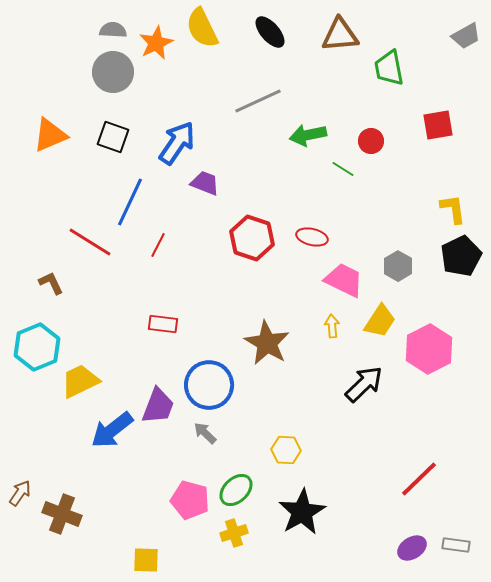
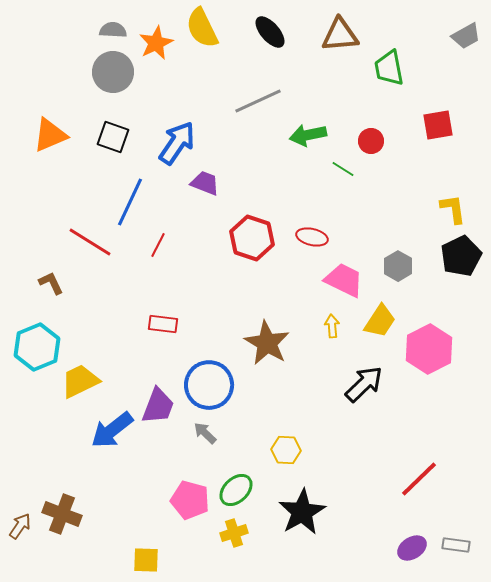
brown arrow at (20, 493): moved 33 px down
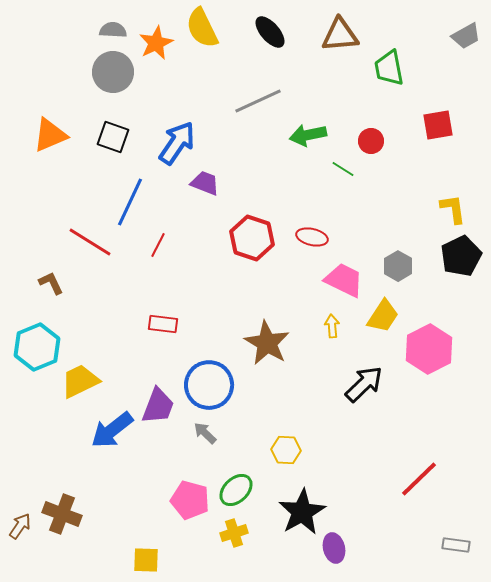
yellow trapezoid at (380, 321): moved 3 px right, 5 px up
purple ellipse at (412, 548): moved 78 px left; rotated 72 degrees counterclockwise
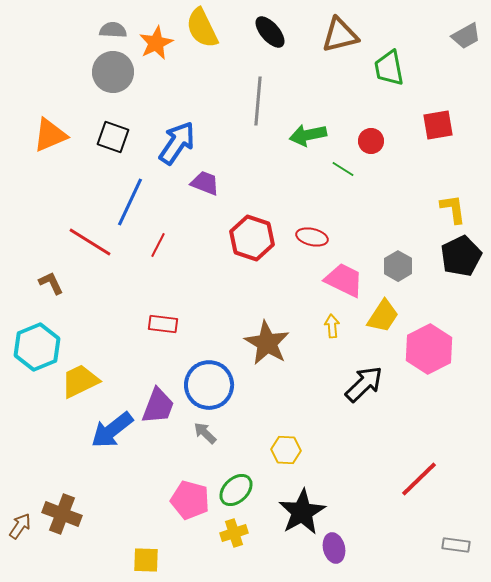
brown triangle at (340, 35): rotated 9 degrees counterclockwise
gray line at (258, 101): rotated 60 degrees counterclockwise
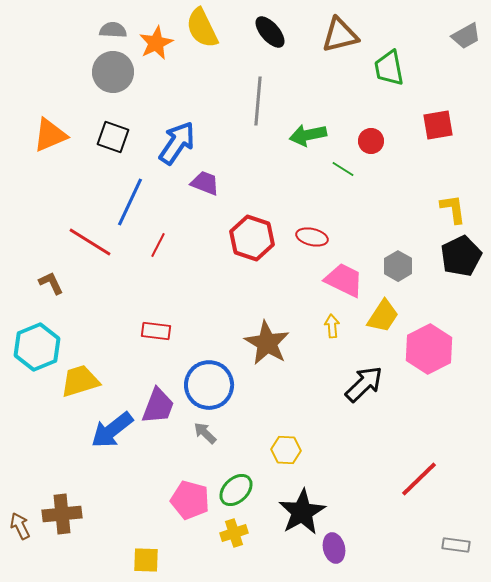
red rectangle at (163, 324): moved 7 px left, 7 px down
yellow trapezoid at (80, 381): rotated 9 degrees clockwise
brown cross at (62, 514): rotated 27 degrees counterclockwise
brown arrow at (20, 526): rotated 60 degrees counterclockwise
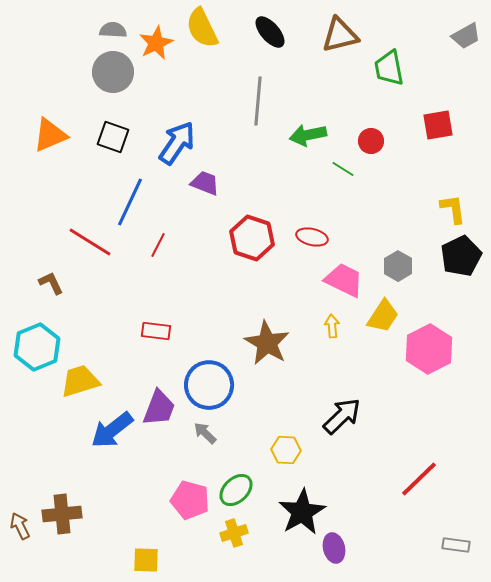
black arrow at (364, 384): moved 22 px left, 32 px down
purple trapezoid at (158, 406): moved 1 px right, 2 px down
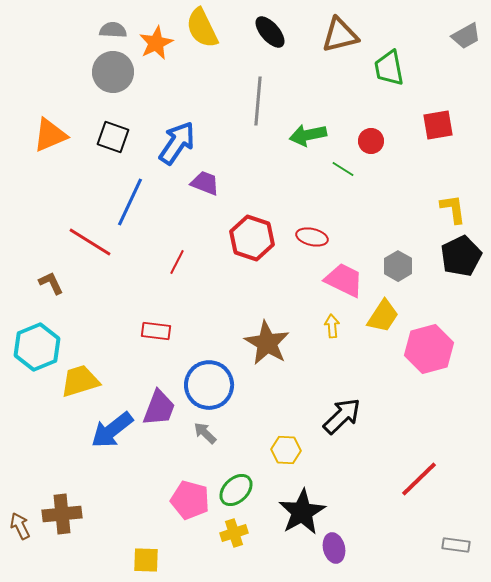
red line at (158, 245): moved 19 px right, 17 px down
pink hexagon at (429, 349): rotated 12 degrees clockwise
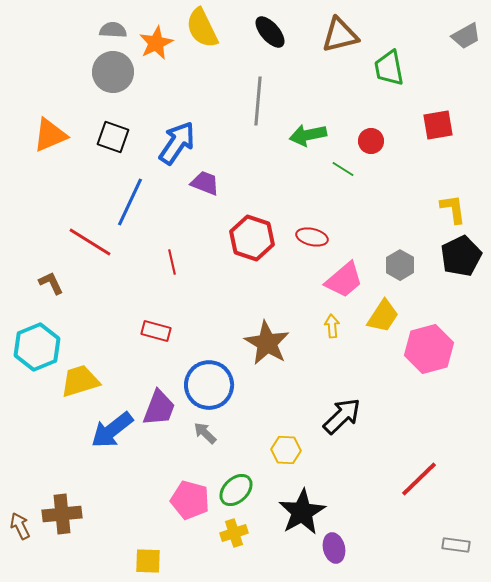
red line at (177, 262): moved 5 px left; rotated 40 degrees counterclockwise
gray hexagon at (398, 266): moved 2 px right, 1 px up
pink trapezoid at (344, 280): rotated 114 degrees clockwise
red rectangle at (156, 331): rotated 8 degrees clockwise
yellow square at (146, 560): moved 2 px right, 1 px down
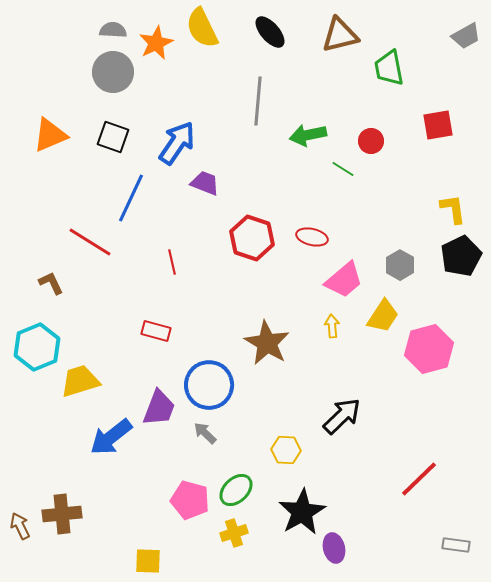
blue line at (130, 202): moved 1 px right, 4 px up
blue arrow at (112, 430): moved 1 px left, 7 px down
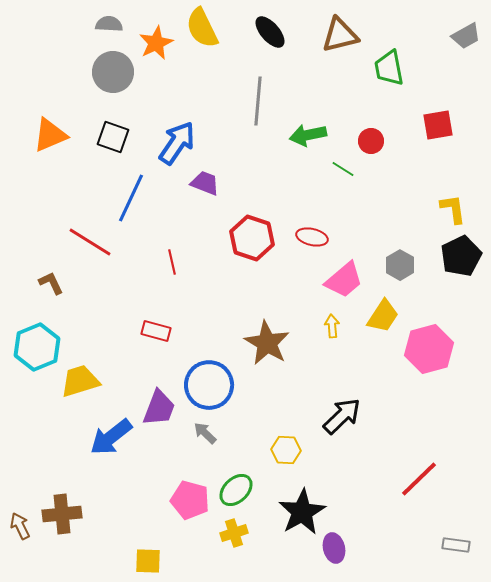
gray semicircle at (113, 30): moved 4 px left, 6 px up
